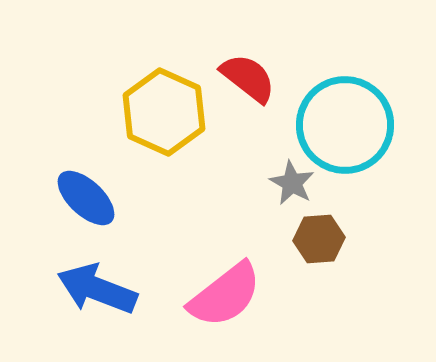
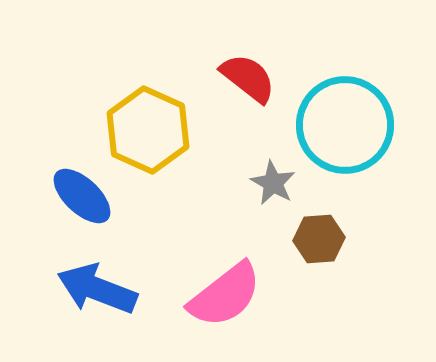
yellow hexagon: moved 16 px left, 18 px down
gray star: moved 19 px left
blue ellipse: moved 4 px left, 2 px up
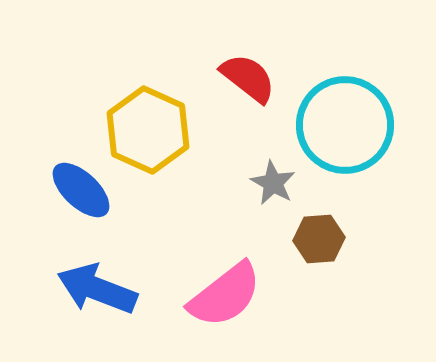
blue ellipse: moved 1 px left, 6 px up
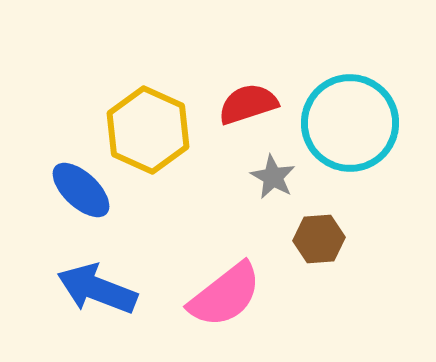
red semicircle: moved 26 px down; rotated 56 degrees counterclockwise
cyan circle: moved 5 px right, 2 px up
gray star: moved 6 px up
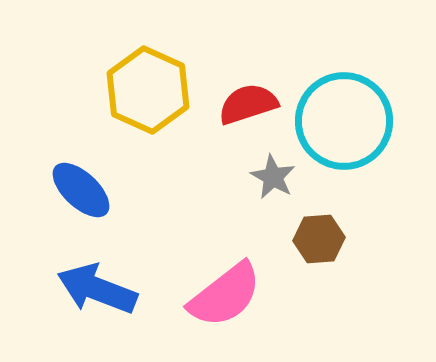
cyan circle: moved 6 px left, 2 px up
yellow hexagon: moved 40 px up
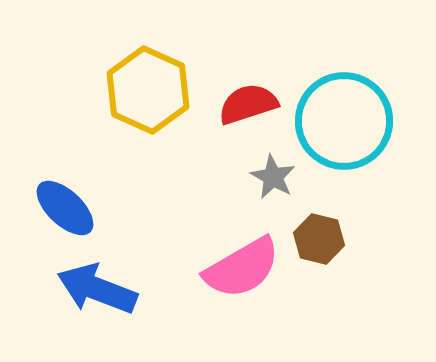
blue ellipse: moved 16 px left, 18 px down
brown hexagon: rotated 18 degrees clockwise
pink semicircle: moved 17 px right, 27 px up; rotated 8 degrees clockwise
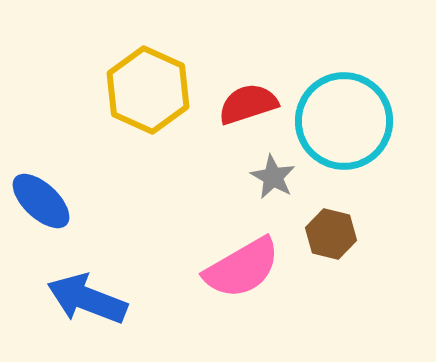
blue ellipse: moved 24 px left, 7 px up
brown hexagon: moved 12 px right, 5 px up
blue arrow: moved 10 px left, 10 px down
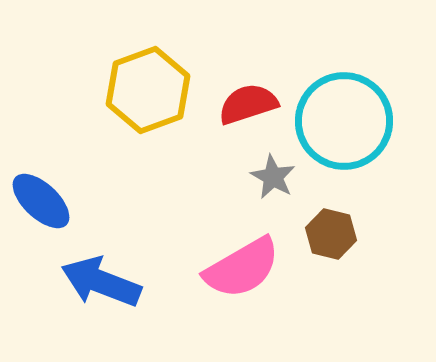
yellow hexagon: rotated 16 degrees clockwise
blue arrow: moved 14 px right, 17 px up
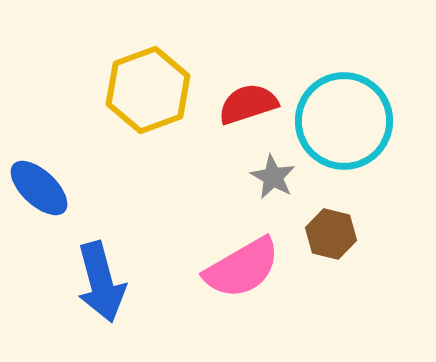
blue ellipse: moved 2 px left, 13 px up
blue arrow: rotated 126 degrees counterclockwise
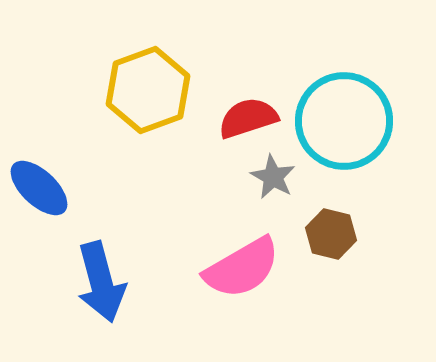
red semicircle: moved 14 px down
